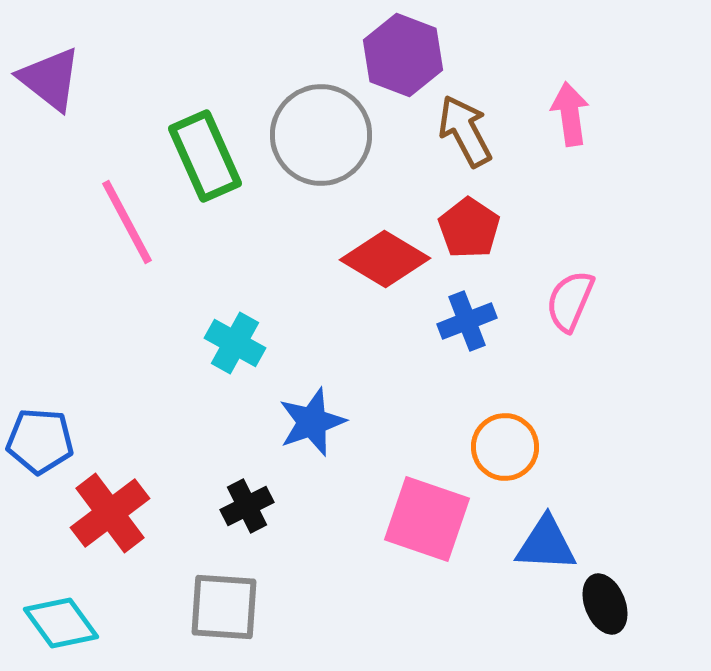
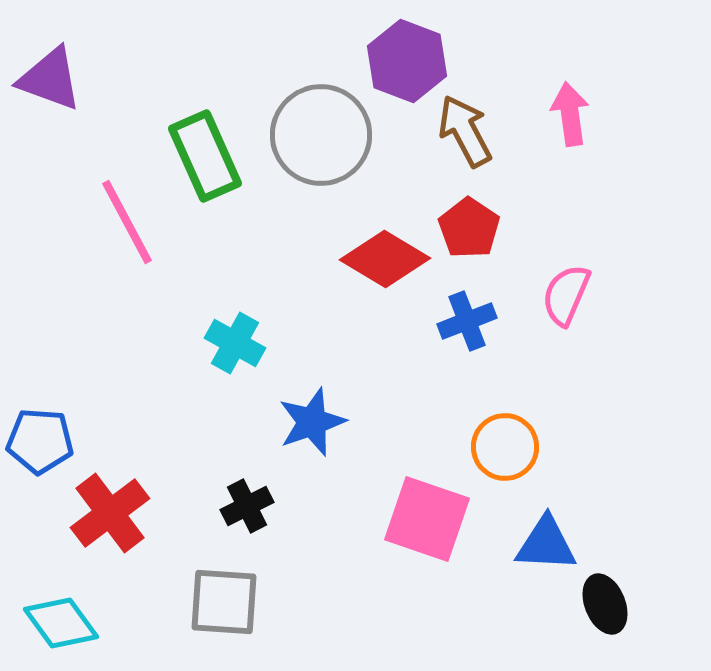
purple hexagon: moved 4 px right, 6 px down
purple triangle: rotated 18 degrees counterclockwise
pink semicircle: moved 4 px left, 6 px up
gray square: moved 5 px up
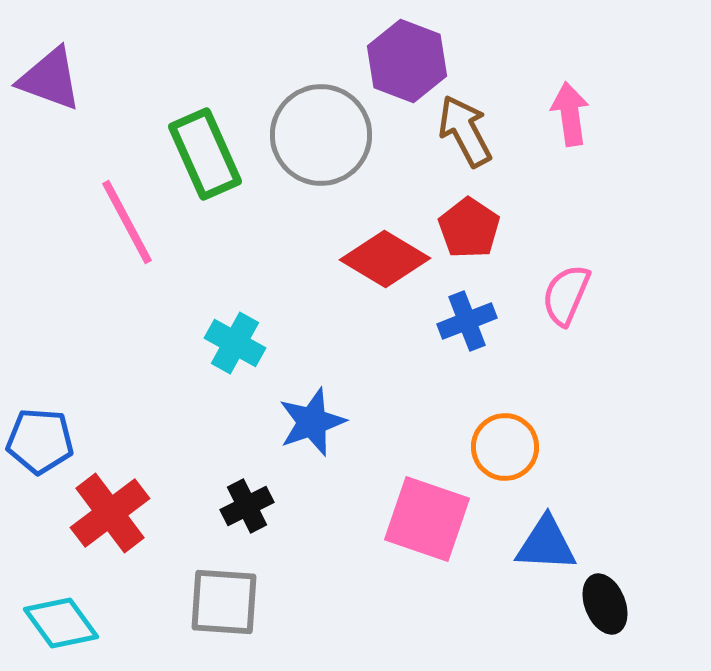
green rectangle: moved 2 px up
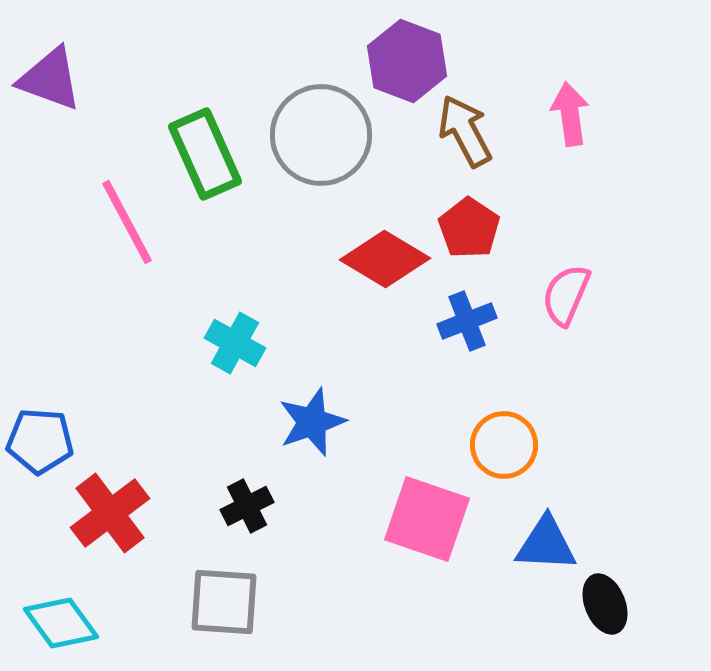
orange circle: moved 1 px left, 2 px up
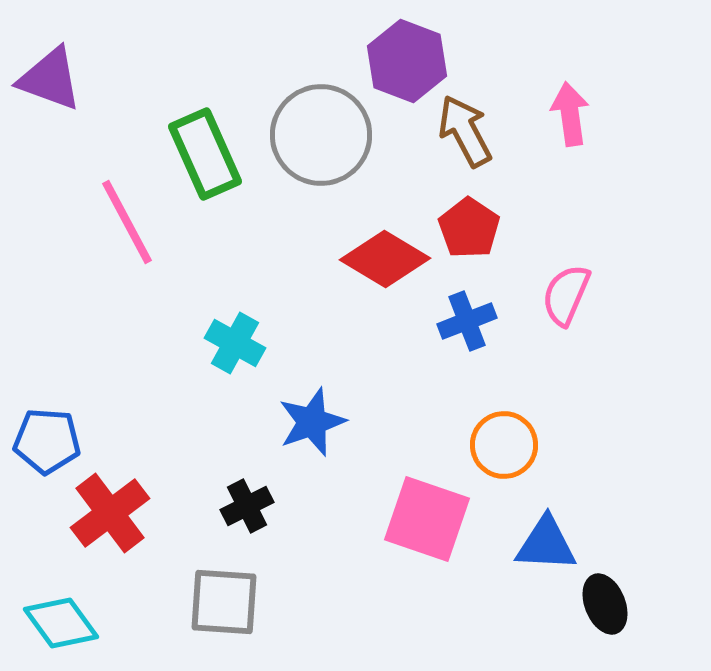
blue pentagon: moved 7 px right
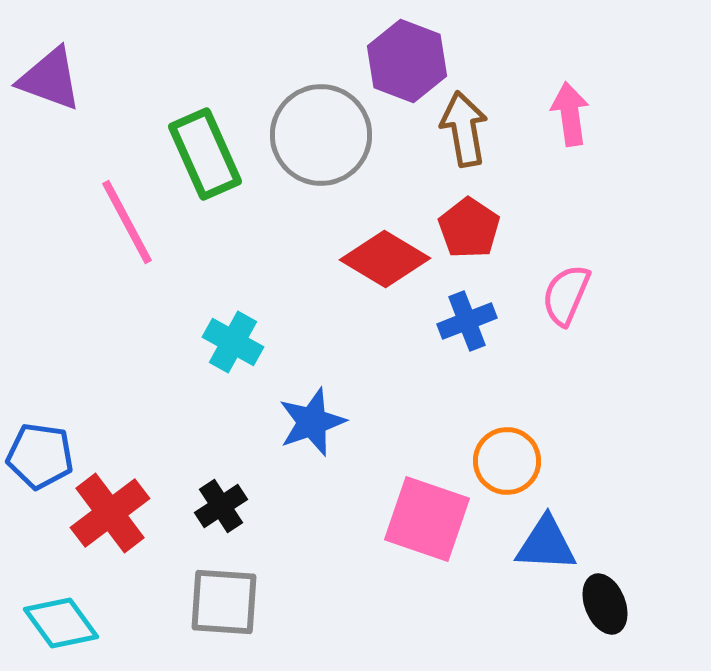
brown arrow: moved 1 px left, 2 px up; rotated 18 degrees clockwise
cyan cross: moved 2 px left, 1 px up
blue pentagon: moved 7 px left, 15 px down; rotated 4 degrees clockwise
orange circle: moved 3 px right, 16 px down
black cross: moved 26 px left; rotated 6 degrees counterclockwise
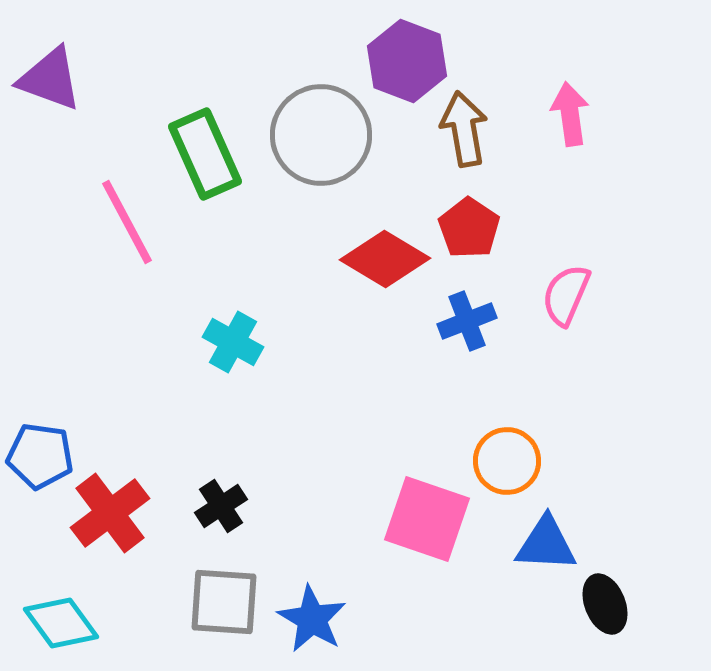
blue star: moved 197 px down; rotated 22 degrees counterclockwise
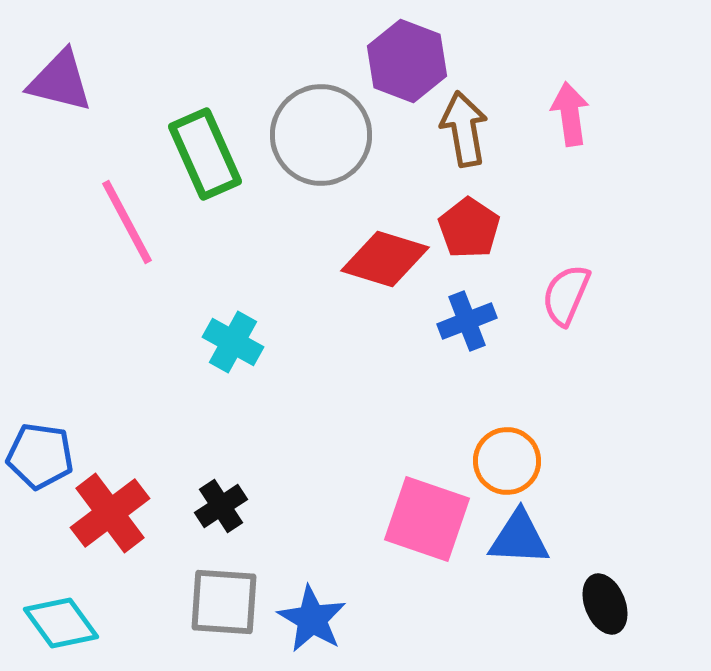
purple triangle: moved 10 px right, 2 px down; rotated 6 degrees counterclockwise
red diamond: rotated 14 degrees counterclockwise
blue triangle: moved 27 px left, 6 px up
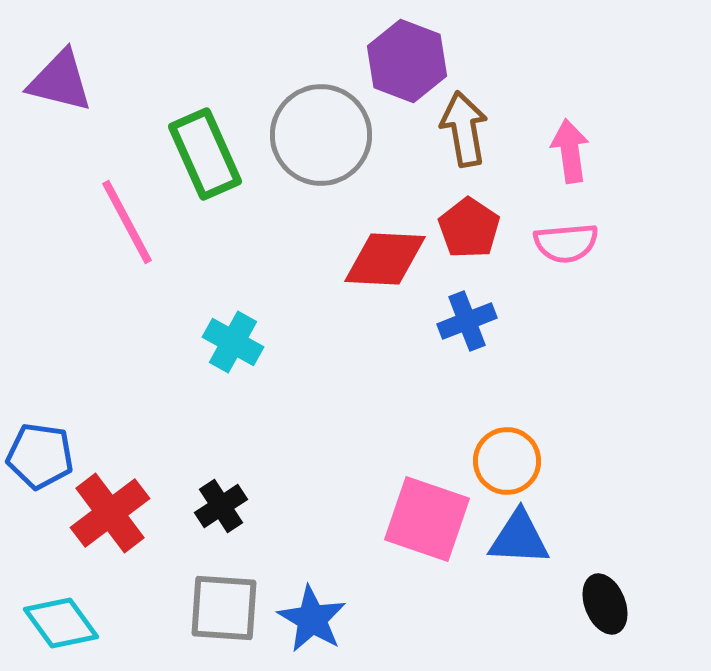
pink arrow: moved 37 px down
red diamond: rotated 14 degrees counterclockwise
pink semicircle: moved 52 px up; rotated 118 degrees counterclockwise
gray square: moved 6 px down
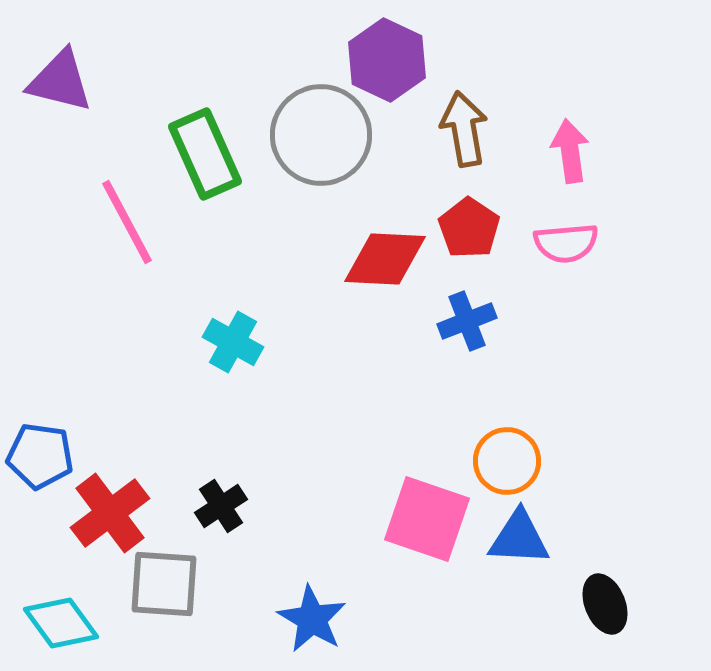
purple hexagon: moved 20 px left, 1 px up; rotated 4 degrees clockwise
gray square: moved 60 px left, 24 px up
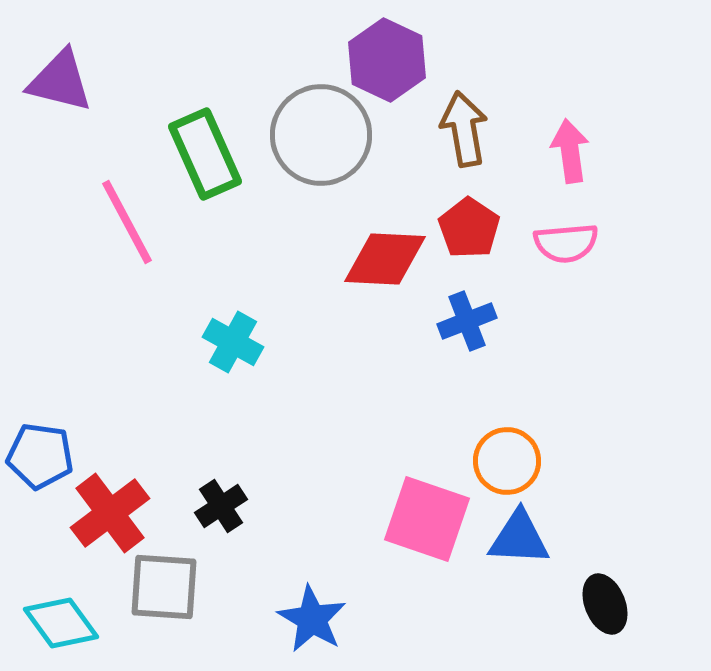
gray square: moved 3 px down
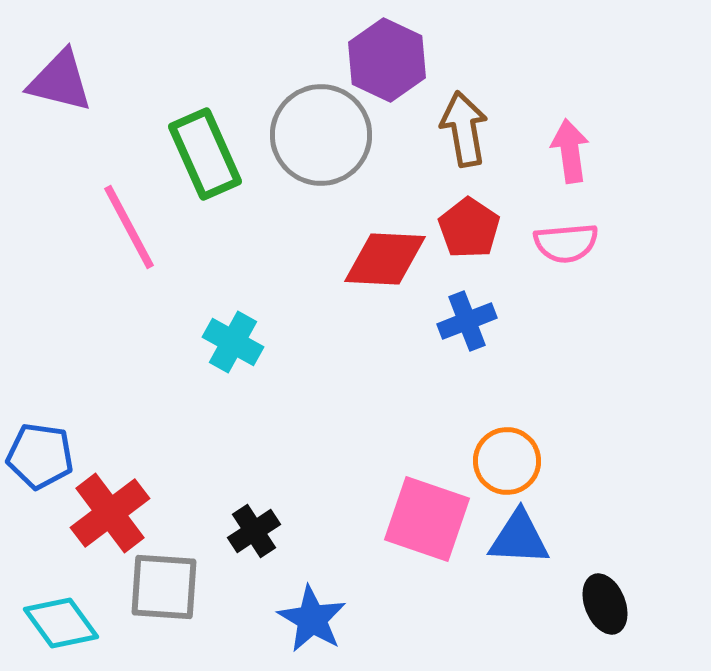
pink line: moved 2 px right, 5 px down
black cross: moved 33 px right, 25 px down
